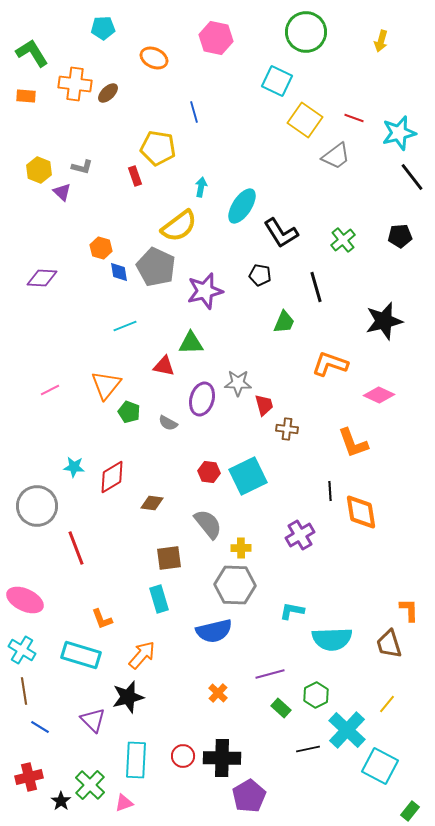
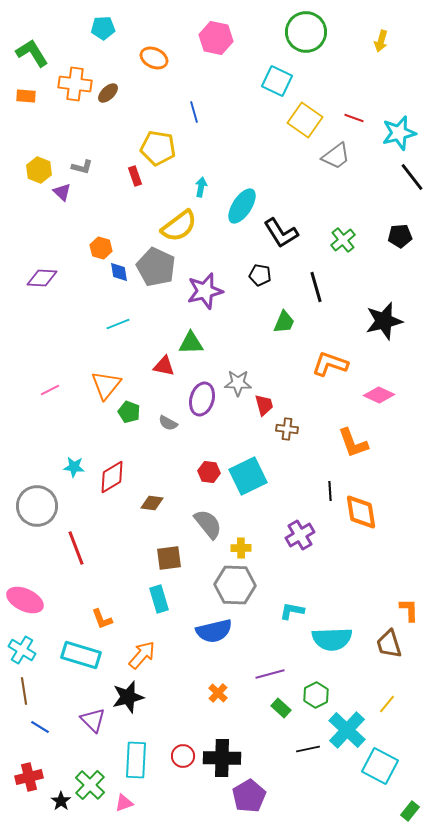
cyan line at (125, 326): moved 7 px left, 2 px up
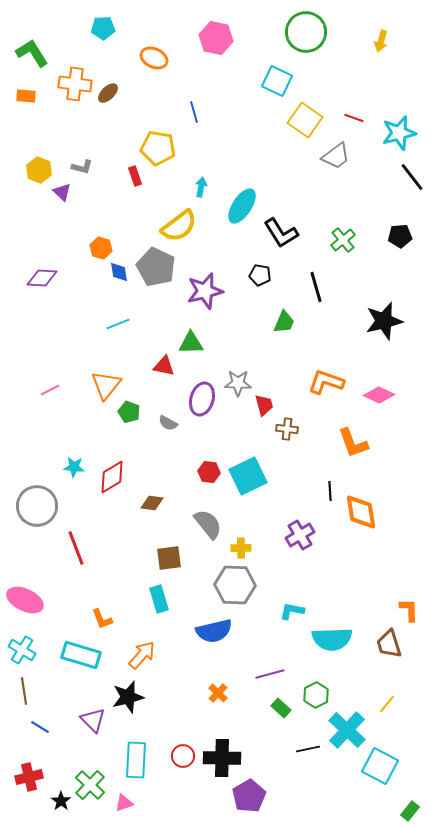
orange L-shape at (330, 364): moved 4 px left, 18 px down
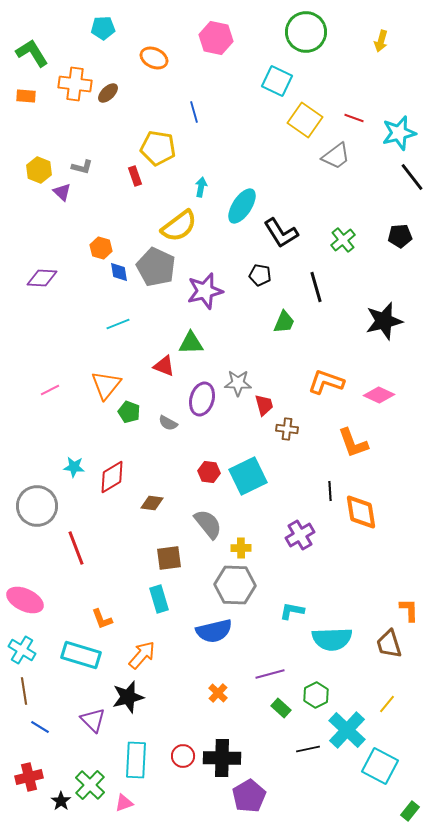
red triangle at (164, 366): rotated 10 degrees clockwise
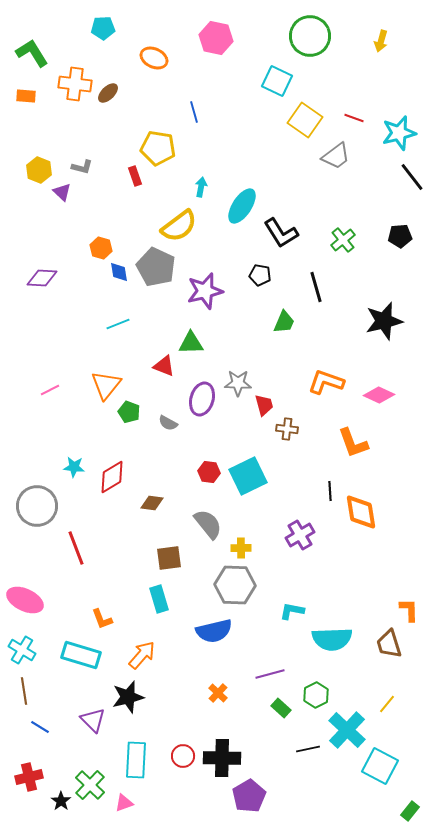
green circle at (306, 32): moved 4 px right, 4 px down
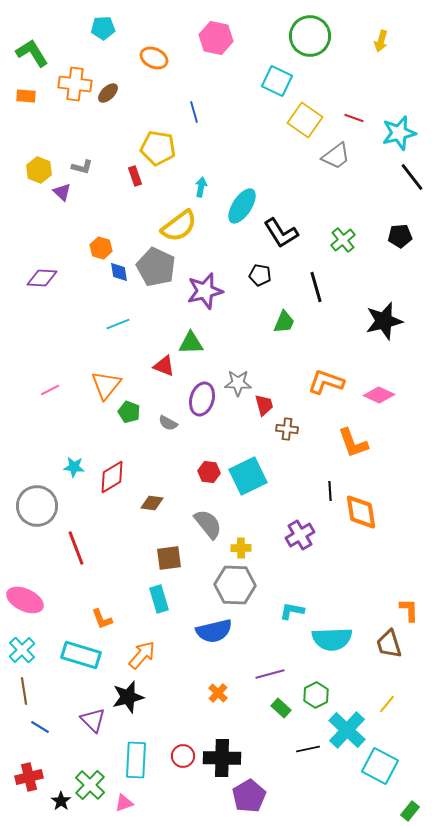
cyan cross at (22, 650): rotated 16 degrees clockwise
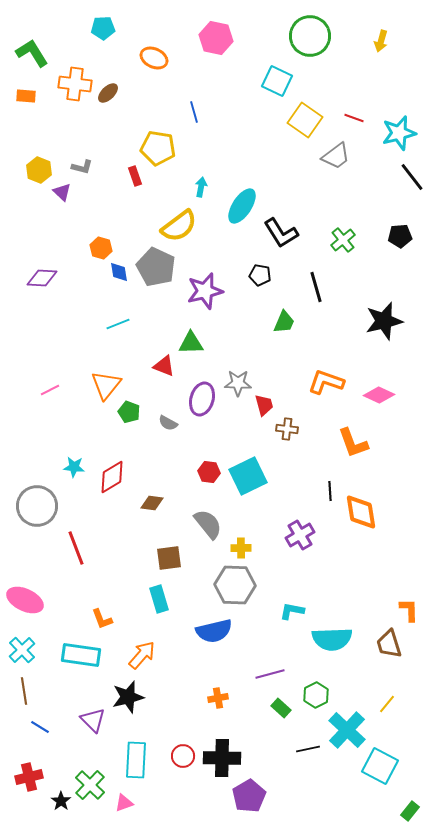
cyan rectangle at (81, 655): rotated 9 degrees counterclockwise
orange cross at (218, 693): moved 5 px down; rotated 36 degrees clockwise
